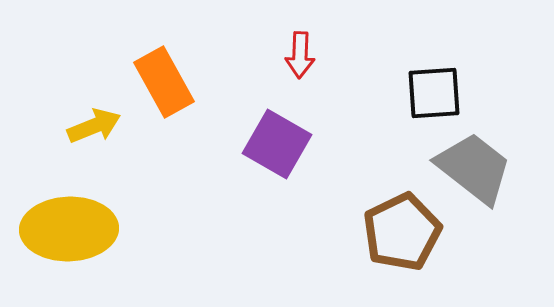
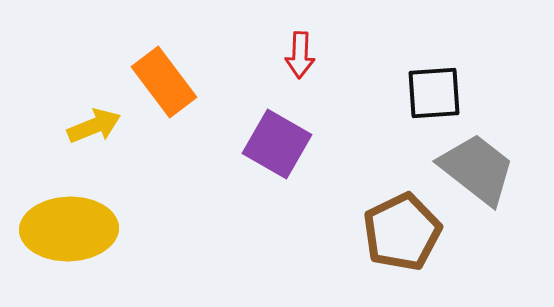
orange rectangle: rotated 8 degrees counterclockwise
gray trapezoid: moved 3 px right, 1 px down
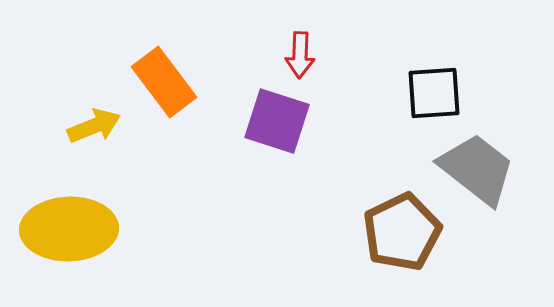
purple square: moved 23 px up; rotated 12 degrees counterclockwise
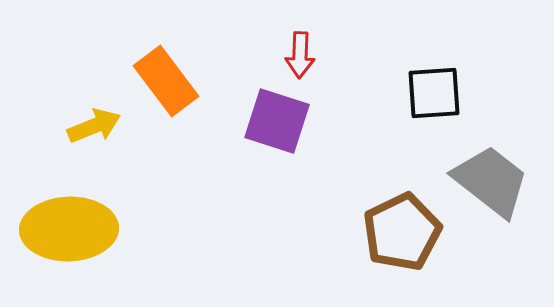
orange rectangle: moved 2 px right, 1 px up
gray trapezoid: moved 14 px right, 12 px down
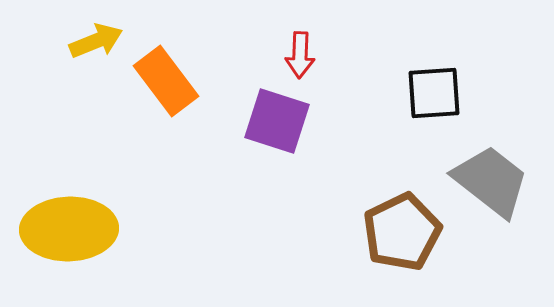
yellow arrow: moved 2 px right, 85 px up
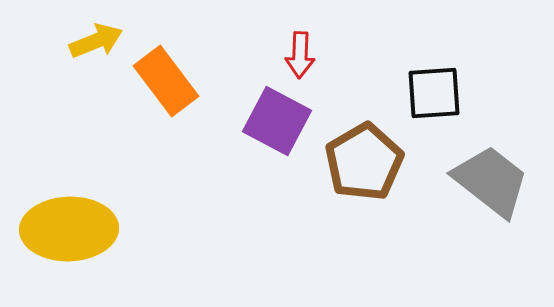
purple square: rotated 10 degrees clockwise
brown pentagon: moved 38 px left, 70 px up; rotated 4 degrees counterclockwise
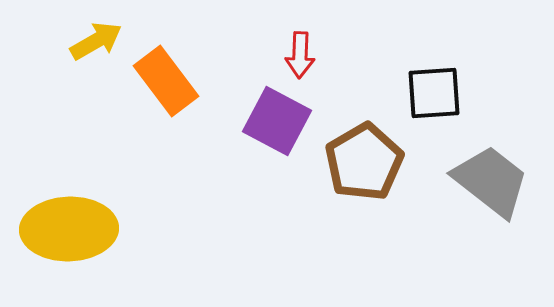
yellow arrow: rotated 8 degrees counterclockwise
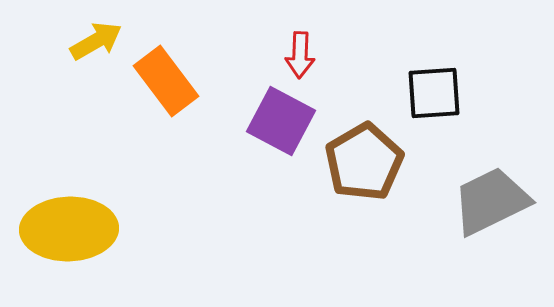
purple square: moved 4 px right
gray trapezoid: moved 20 px down; rotated 64 degrees counterclockwise
